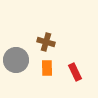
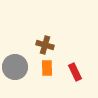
brown cross: moved 1 px left, 3 px down
gray circle: moved 1 px left, 7 px down
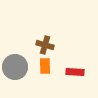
orange rectangle: moved 2 px left, 2 px up
red rectangle: rotated 60 degrees counterclockwise
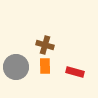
gray circle: moved 1 px right
red rectangle: rotated 12 degrees clockwise
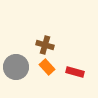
orange rectangle: moved 2 px right, 1 px down; rotated 42 degrees counterclockwise
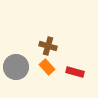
brown cross: moved 3 px right, 1 px down
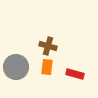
orange rectangle: rotated 49 degrees clockwise
red rectangle: moved 2 px down
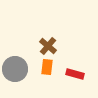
brown cross: rotated 24 degrees clockwise
gray circle: moved 1 px left, 2 px down
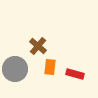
brown cross: moved 10 px left
orange rectangle: moved 3 px right
